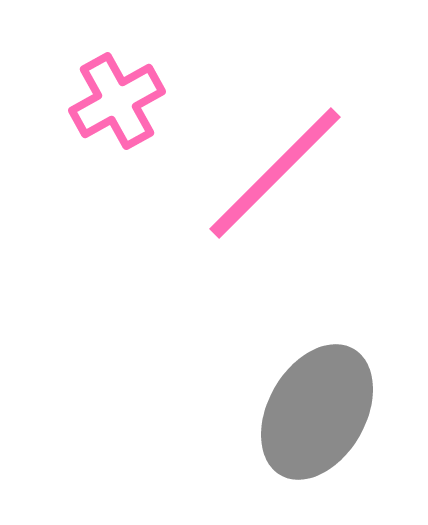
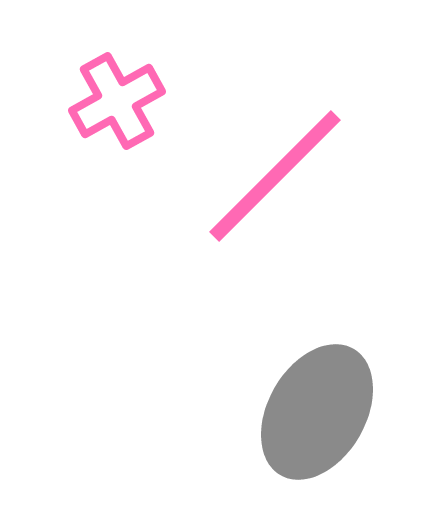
pink line: moved 3 px down
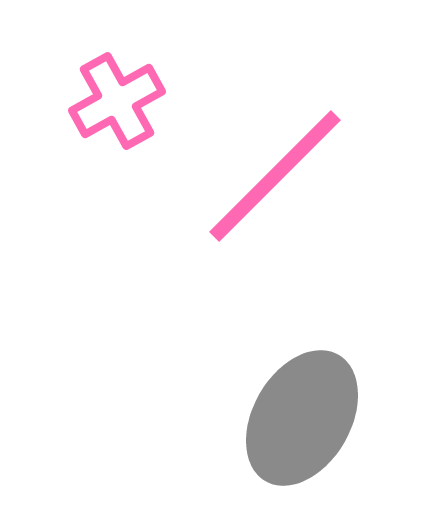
gray ellipse: moved 15 px left, 6 px down
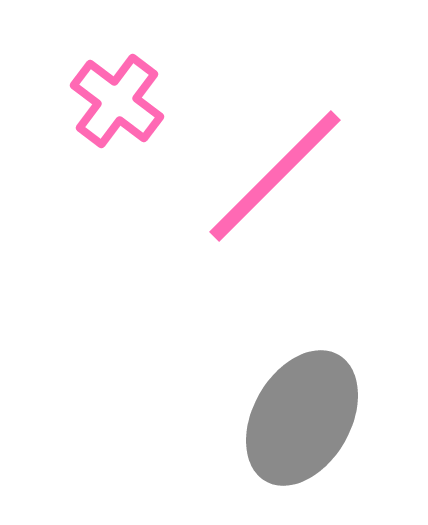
pink cross: rotated 24 degrees counterclockwise
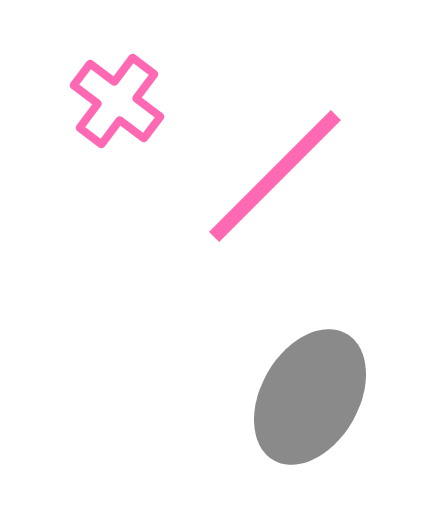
gray ellipse: moved 8 px right, 21 px up
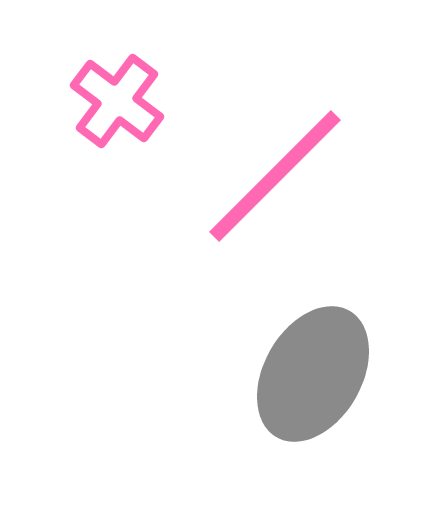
gray ellipse: moved 3 px right, 23 px up
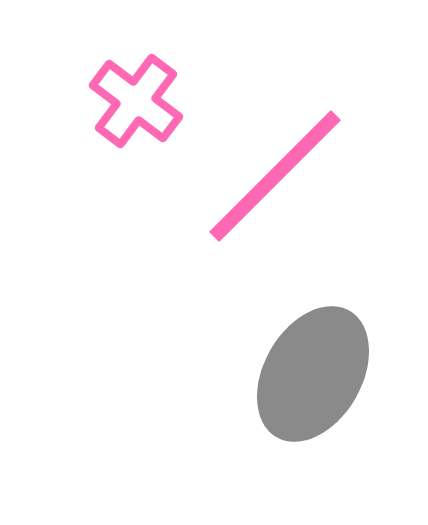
pink cross: moved 19 px right
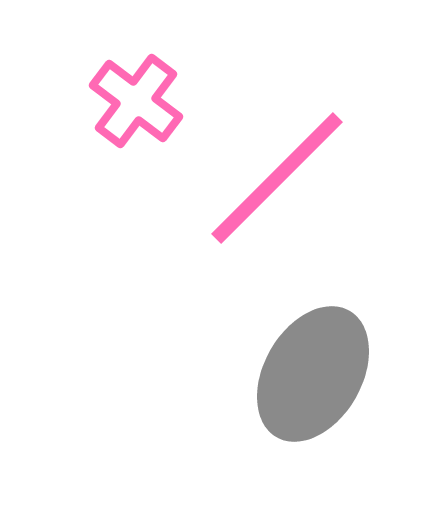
pink line: moved 2 px right, 2 px down
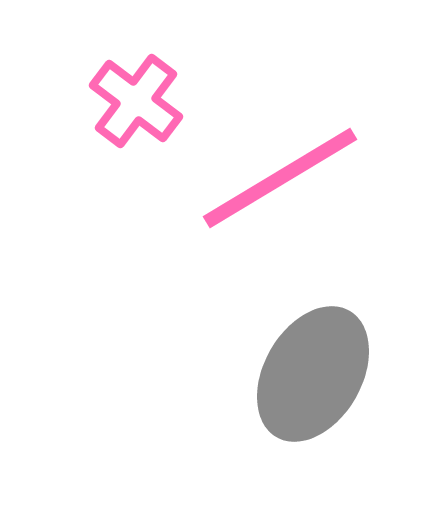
pink line: moved 3 px right; rotated 14 degrees clockwise
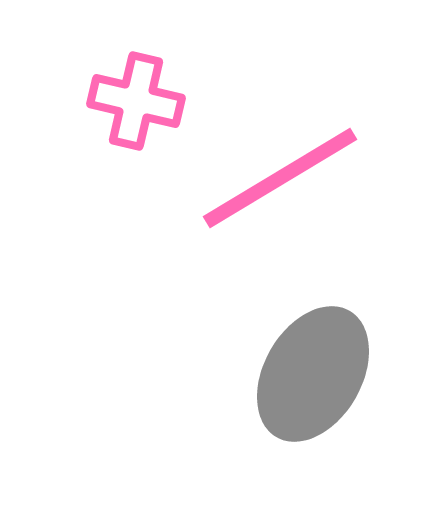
pink cross: rotated 24 degrees counterclockwise
